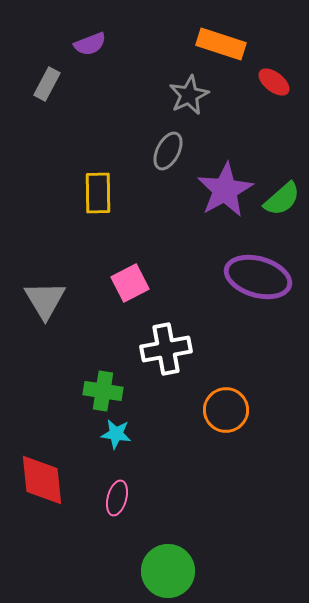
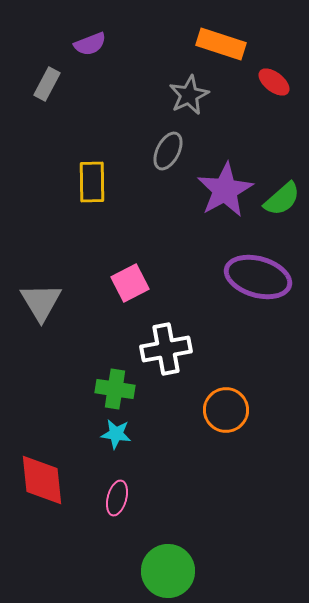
yellow rectangle: moved 6 px left, 11 px up
gray triangle: moved 4 px left, 2 px down
green cross: moved 12 px right, 2 px up
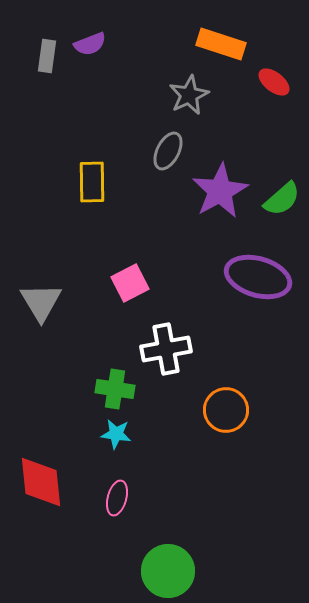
gray rectangle: moved 28 px up; rotated 20 degrees counterclockwise
purple star: moved 5 px left, 1 px down
red diamond: moved 1 px left, 2 px down
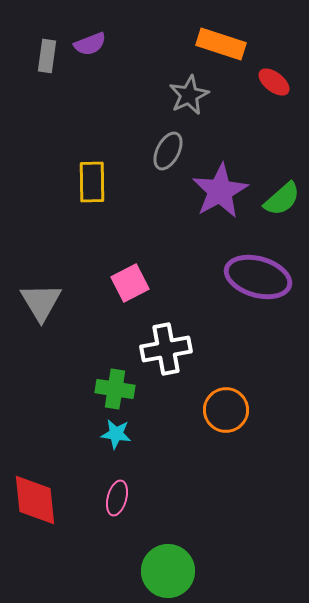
red diamond: moved 6 px left, 18 px down
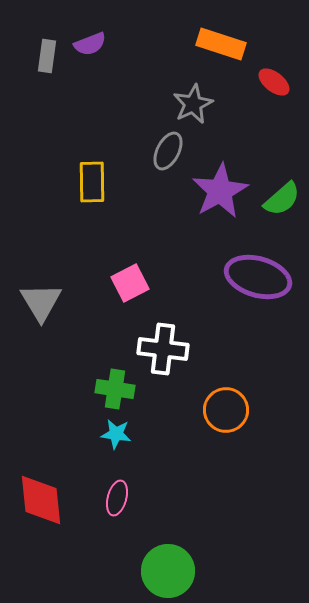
gray star: moved 4 px right, 9 px down
white cross: moved 3 px left; rotated 18 degrees clockwise
red diamond: moved 6 px right
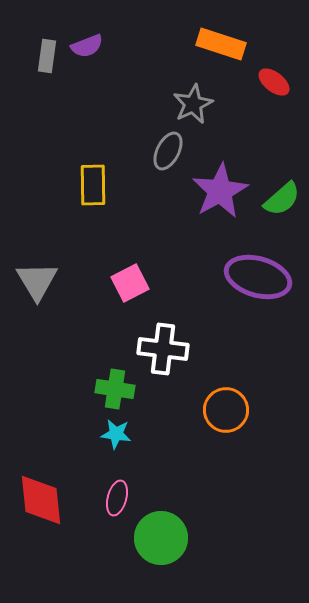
purple semicircle: moved 3 px left, 2 px down
yellow rectangle: moved 1 px right, 3 px down
gray triangle: moved 4 px left, 21 px up
green circle: moved 7 px left, 33 px up
